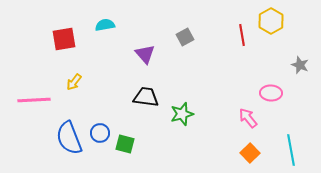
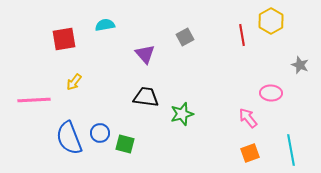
orange square: rotated 24 degrees clockwise
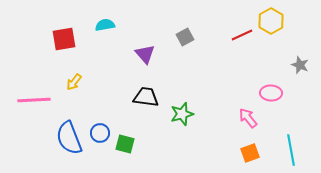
red line: rotated 75 degrees clockwise
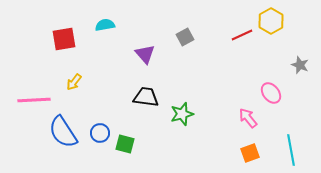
pink ellipse: rotated 50 degrees clockwise
blue semicircle: moved 6 px left, 6 px up; rotated 12 degrees counterclockwise
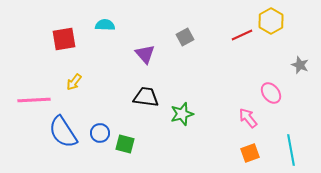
cyan semicircle: rotated 12 degrees clockwise
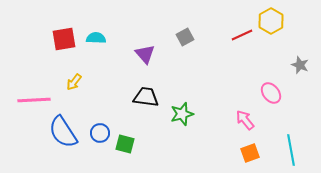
cyan semicircle: moved 9 px left, 13 px down
pink arrow: moved 3 px left, 2 px down
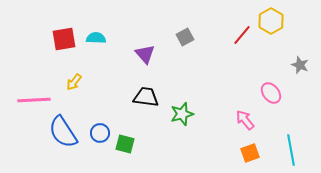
red line: rotated 25 degrees counterclockwise
